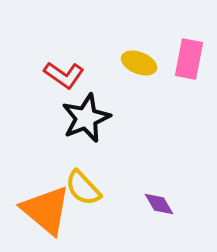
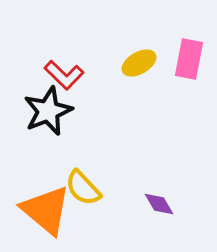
yellow ellipse: rotated 52 degrees counterclockwise
red L-shape: rotated 9 degrees clockwise
black star: moved 38 px left, 7 px up
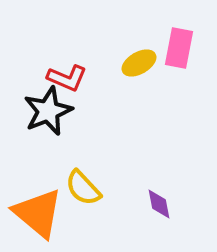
pink rectangle: moved 10 px left, 11 px up
red L-shape: moved 3 px right, 3 px down; rotated 21 degrees counterclockwise
purple diamond: rotated 20 degrees clockwise
orange triangle: moved 8 px left, 3 px down
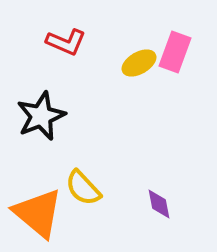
pink rectangle: moved 4 px left, 4 px down; rotated 9 degrees clockwise
red L-shape: moved 1 px left, 36 px up
black star: moved 7 px left, 5 px down
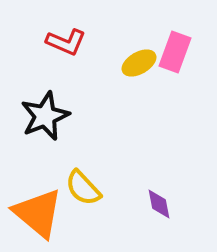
black star: moved 4 px right
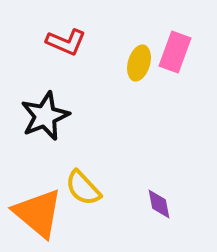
yellow ellipse: rotated 44 degrees counterclockwise
